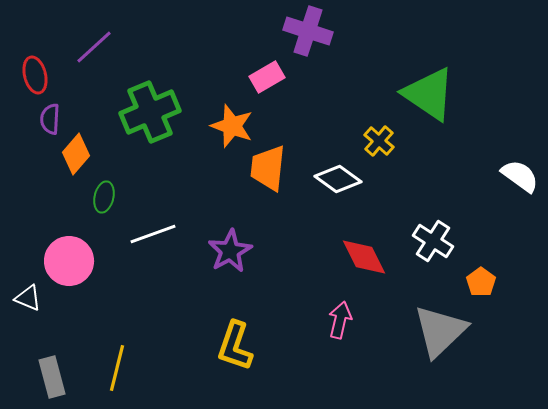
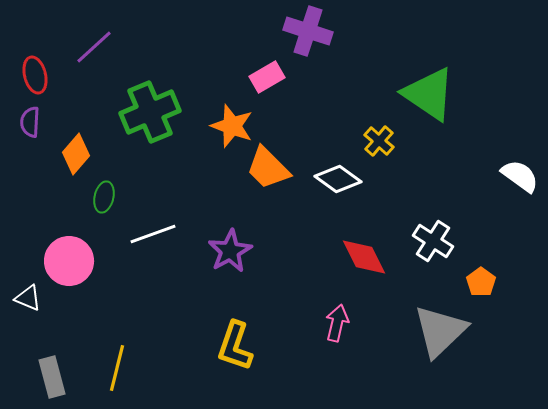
purple semicircle: moved 20 px left, 3 px down
orange trapezoid: rotated 51 degrees counterclockwise
pink arrow: moved 3 px left, 3 px down
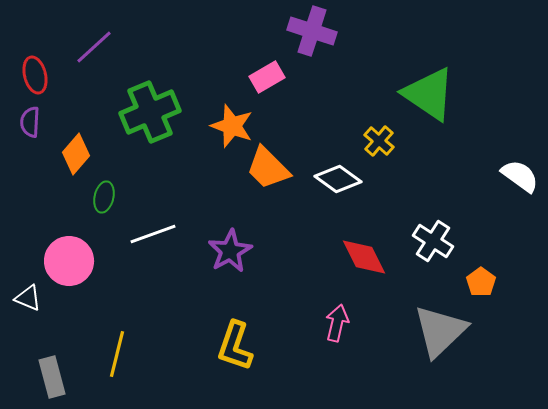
purple cross: moved 4 px right
yellow line: moved 14 px up
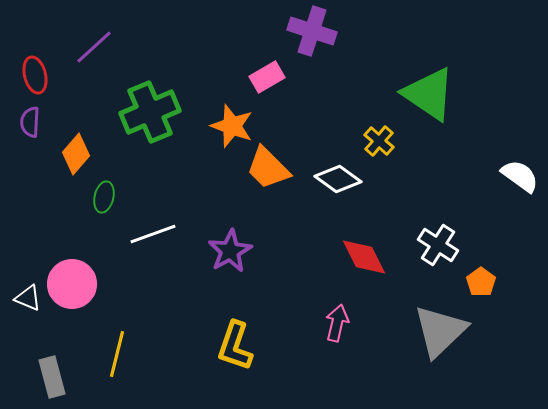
white cross: moved 5 px right, 4 px down
pink circle: moved 3 px right, 23 px down
